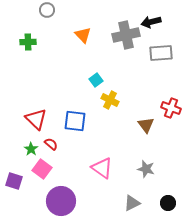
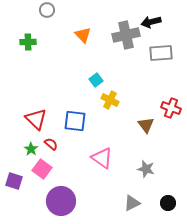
pink triangle: moved 10 px up
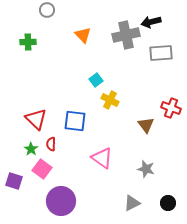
red semicircle: rotated 128 degrees counterclockwise
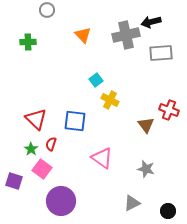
red cross: moved 2 px left, 2 px down
red semicircle: rotated 16 degrees clockwise
black circle: moved 8 px down
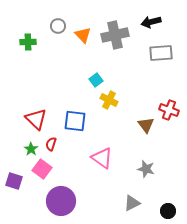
gray circle: moved 11 px right, 16 px down
gray cross: moved 11 px left
yellow cross: moved 1 px left
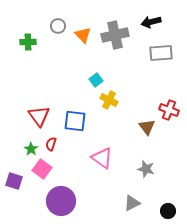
red triangle: moved 3 px right, 3 px up; rotated 10 degrees clockwise
brown triangle: moved 1 px right, 2 px down
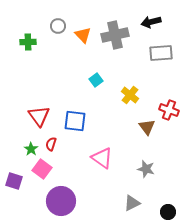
yellow cross: moved 21 px right, 5 px up; rotated 12 degrees clockwise
black circle: moved 1 px down
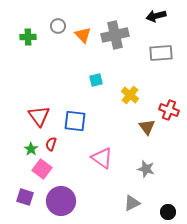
black arrow: moved 5 px right, 6 px up
green cross: moved 5 px up
cyan square: rotated 24 degrees clockwise
purple square: moved 11 px right, 16 px down
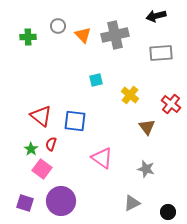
red cross: moved 2 px right, 6 px up; rotated 18 degrees clockwise
red triangle: moved 2 px right; rotated 15 degrees counterclockwise
purple square: moved 6 px down
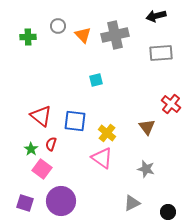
yellow cross: moved 23 px left, 38 px down
